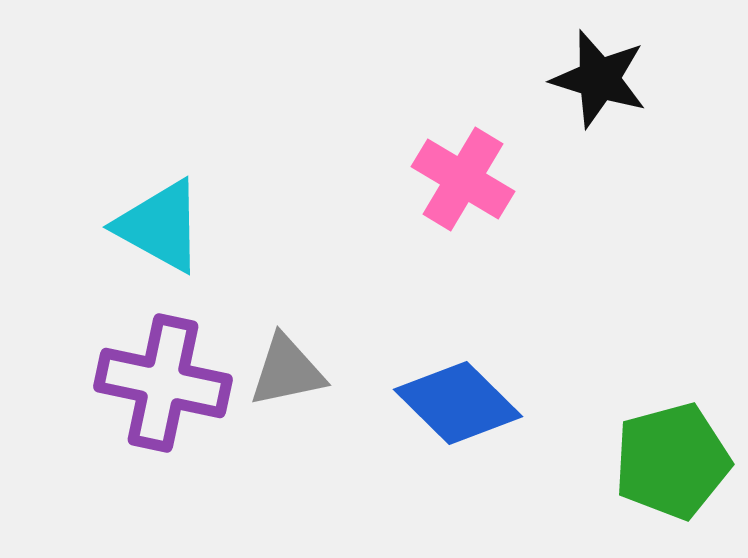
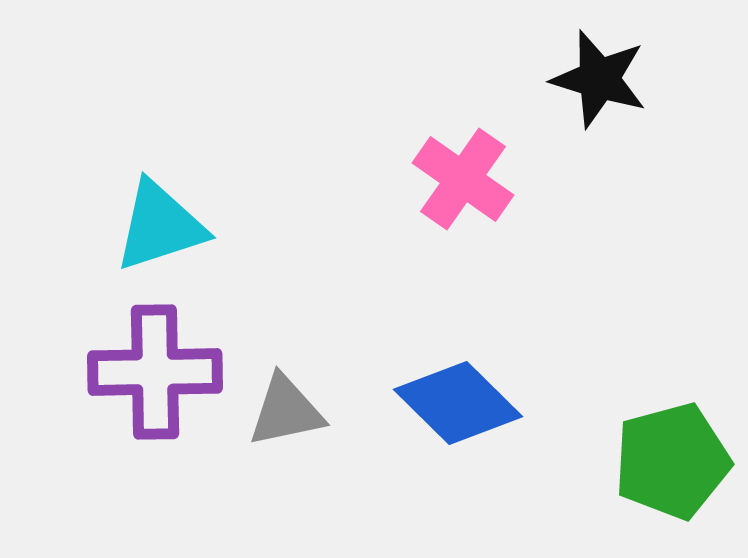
pink cross: rotated 4 degrees clockwise
cyan triangle: rotated 47 degrees counterclockwise
gray triangle: moved 1 px left, 40 px down
purple cross: moved 8 px left, 11 px up; rotated 13 degrees counterclockwise
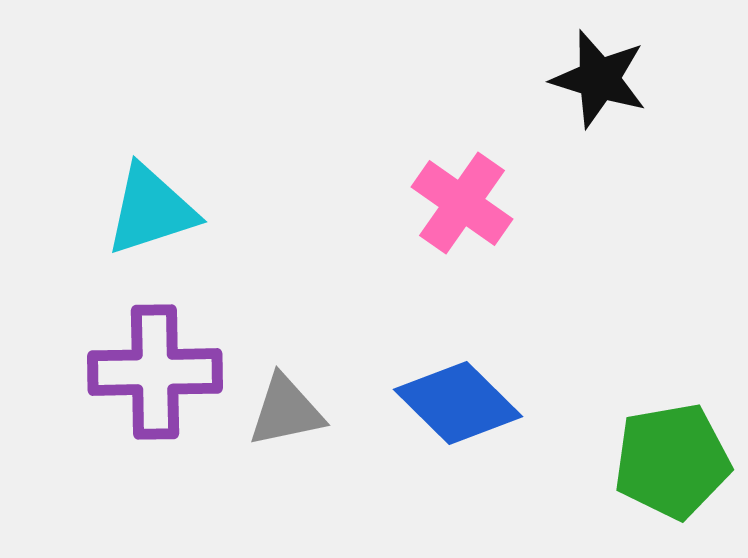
pink cross: moved 1 px left, 24 px down
cyan triangle: moved 9 px left, 16 px up
green pentagon: rotated 5 degrees clockwise
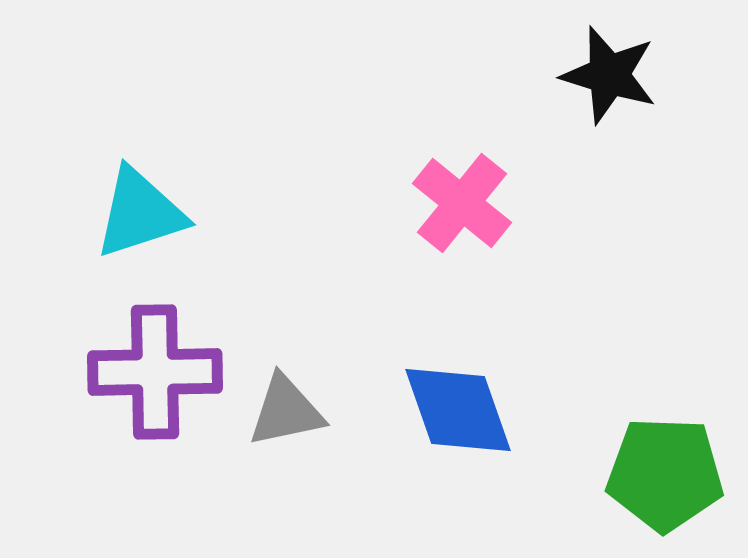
black star: moved 10 px right, 4 px up
pink cross: rotated 4 degrees clockwise
cyan triangle: moved 11 px left, 3 px down
blue diamond: moved 7 px down; rotated 26 degrees clockwise
green pentagon: moved 7 px left, 13 px down; rotated 12 degrees clockwise
